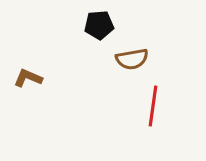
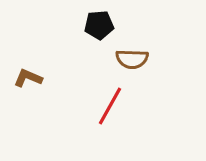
brown semicircle: rotated 12 degrees clockwise
red line: moved 43 px left; rotated 21 degrees clockwise
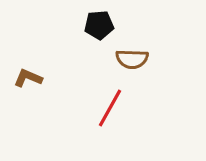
red line: moved 2 px down
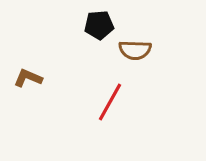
brown semicircle: moved 3 px right, 9 px up
red line: moved 6 px up
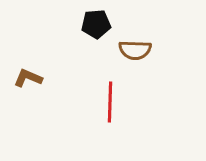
black pentagon: moved 3 px left, 1 px up
red line: rotated 27 degrees counterclockwise
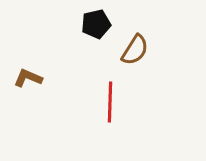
black pentagon: rotated 8 degrees counterclockwise
brown semicircle: rotated 60 degrees counterclockwise
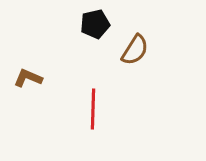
black pentagon: moved 1 px left
red line: moved 17 px left, 7 px down
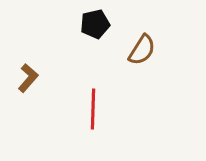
brown semicircle: moved 7 px right
brown L-shape: rotated 108 degrees clockwise
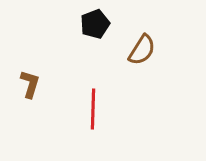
black pentagon: rotated 8 degrees counterclockwise
brown L-shape: moved 2 px right, 6 px down; rotated 24 degrees counterclockwise
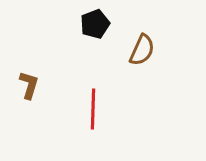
brown semicircle: rotated 8 degrees counterclockwise
brown L-shape: moved 1 px left, 1 px down
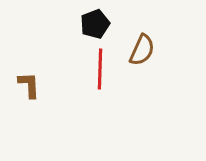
brown L-shape: rotated 20 degrees counterclockwise
red line: moved 7 px right, 40 px up
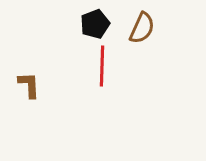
brown semicircle: moved 22 px up
red line: moved 2 px right, 3 px up
